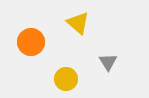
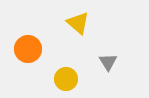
orange circle: moved 3 px left, 7 px down
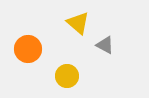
gray triangle: moved 3 px left, 17 px up; rotated 30 degrees counterclockwise
yellow circle: moved 1 px right, 3 px up
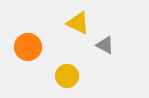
yellow triangle: rotated 15 degrees counterclockwise
orange circle: moved 2 px up
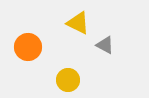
yellow circle: moved 1 px right, 4 px down
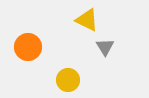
yellow triangle: moved 9 px right, 3 px up
gray triangle: moved 2 px down; rotated 30 degrees clockwise
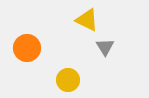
orange circle: moved 1 px left, 1 px down
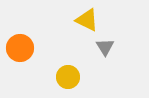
orange circle: moved 7 px left
yellow circle: moved 3 px up
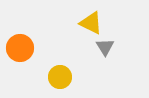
yellow triangle: moved 4 px right, 3 px down
yellow circle: moved 8 px left
